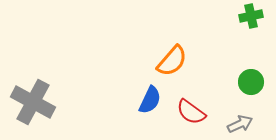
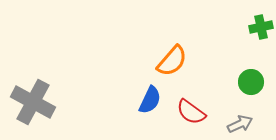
green cross: moved 10 px right, 11 px down
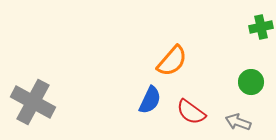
gray arrow: moved 2 px left, 2 px up; rotated 135 degrees counterclockwise
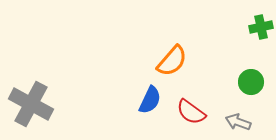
gray cross: moved 2 px left, 2 px down
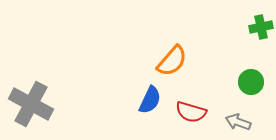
red semicircle: rotated 20 degrees counterclockwise
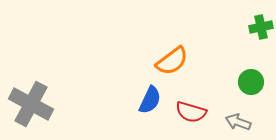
orange semicircle: rotated 12 degrees clockwise
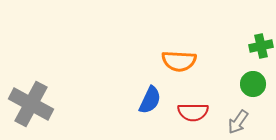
green cross: moved 19 px down
orange semicircle: moved 7 px right; rotated 40 degrees clockwise
green circle: moved 2 px right, 2 px down
red semicircle: moved 2 px right; rotated 16 degrees counterclockwise
gray arrow: rotated 75 degrees counterclockwise
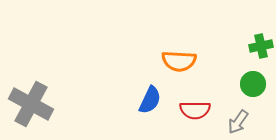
red semicircle: moved 2 px right, 2 px up
